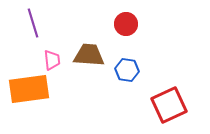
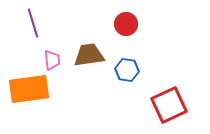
brown trapezoid: rotated 12 degrees counterclockwise
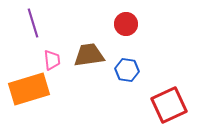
orange rectangle: rotated 9 degrees counterclockwise
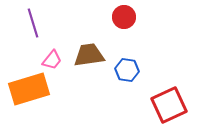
red circle: moved 2 px left, 7 px up
pink trapezoid: rotated 45 degrees clockwise
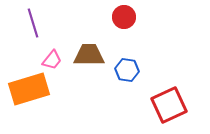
brown trapezoid: rotated 8 degrees clockwise
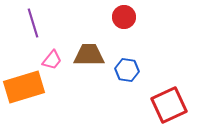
orange rectangle: moved 5 px left, 2 px up
